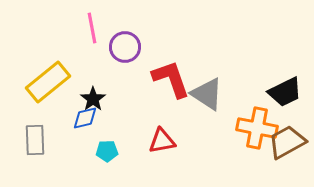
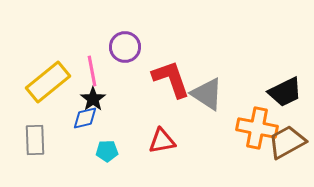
pink line: moved 43 px down
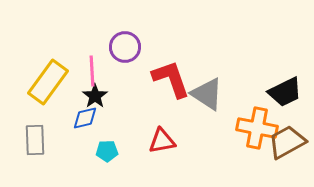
pink line: rotated 8 degrees clockwise
yellow rectangle: rotated 15 degrees counterclockwise
black star: moved 2 px right, 3 px up
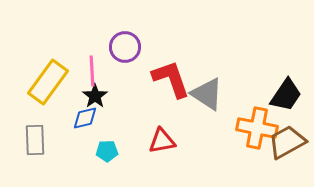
black trapezoid: moved 1 px right, 3 px down; rotated 30 degrees counterclockwise
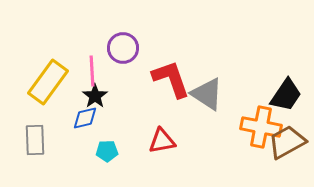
purple circle: moved 2 px left, 1 px down
orange cross: moved 4 px right, 1 px up
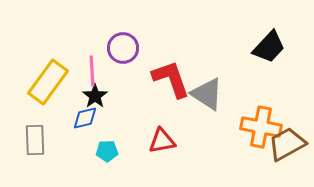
black trapezoid: moved 17 px left, 48 px up; rotated 9 degrees clockwise
brown trapezoid: moved 2 px down
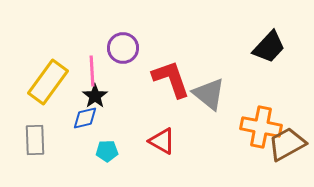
gray triangle: moved 2 px right; rotated 6 degrees clockwise
red triangle: rotated 40 degrees clockwise
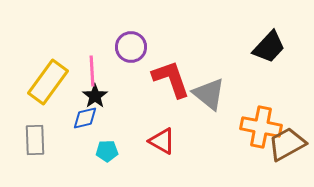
purple circle: moved 8 px right, 1 px up
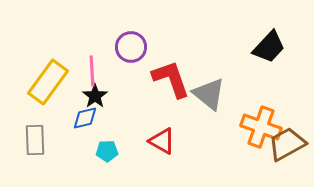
orange cross: rotated 9 degrees clockwise
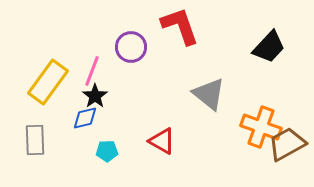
pink line: rotated 24 degrees clockwise
red L-shape: moved 9 px right, 53 px up
